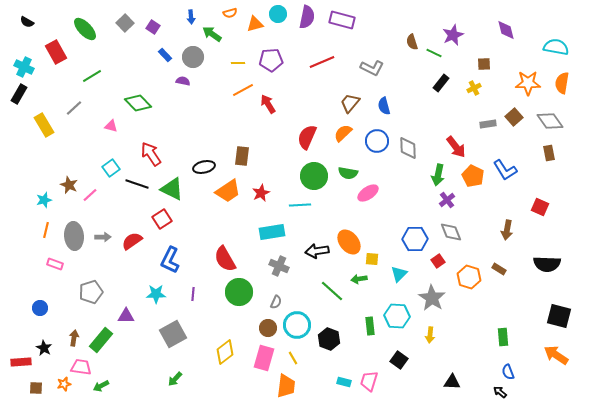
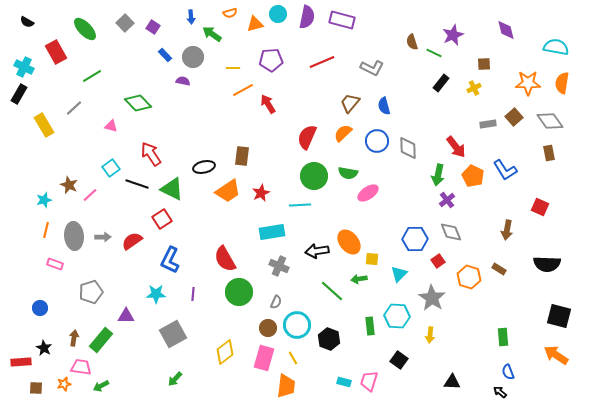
yellow line at (238, 63): moved 5 px left, 5 px down
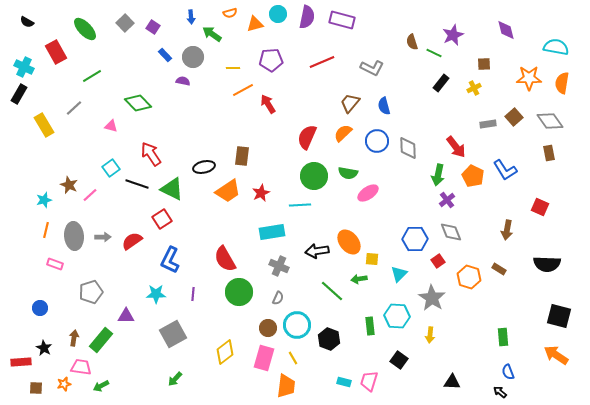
orange star at (528, 83): moved 1 px right, 5 px up
gray semicircle at (276, 302): moved 2 px right, 4 px up
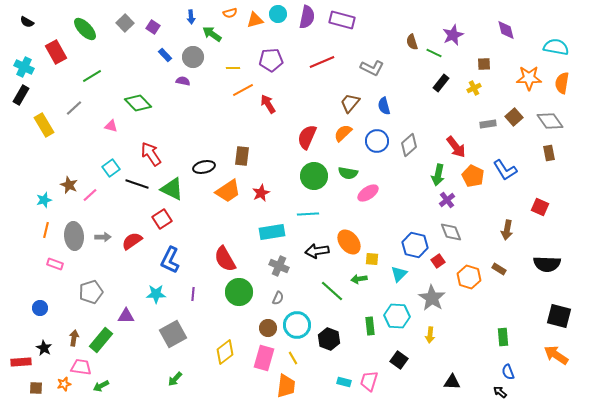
orange triangle at (255, 24): moved 4 px up
black rectangle at (19, 94): moved 2 px right, 1 px down
gray diamond at (408, 148): moved 1 px right, 3 px up; rotated 50 degrees clockwise
cyan line at (300, 205): moved 8 px right, 9 px down
blue hexagon at (415, 239): moved 6 px down; rotated 15 degrees clockwise
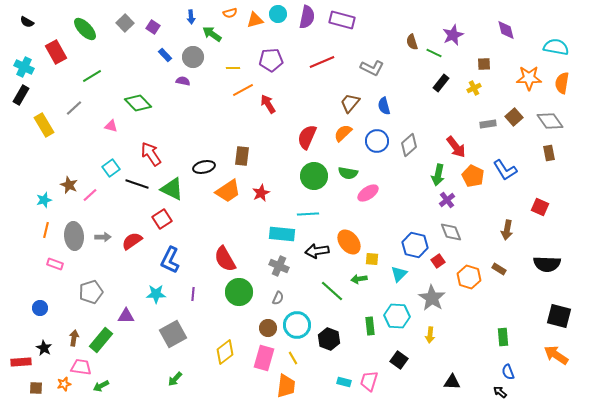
cyan rectangle at (272, 232): moved 10 px right, 2 px down; rotated 15 degrees clockwise
